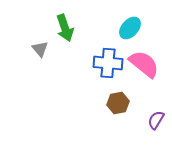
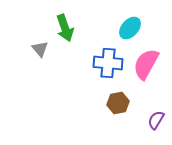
pink semicircle: moved 2 px right; rotated 100 degrees counterclockwise
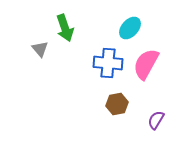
brown hexagon: moved 1 px left, 1 px down
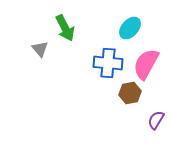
green arrow: rotated 8 degrees counterclockwise
brown hexagon: moved 13 px right, 11 px up
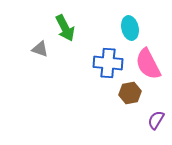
cyan ellipse: rotated 55 degrees counterclockwise
gray triangle: rotated 30 degrees counterclockwise
pink semicircle: moved 2 px right; rotated 56 degrees counterclockwise
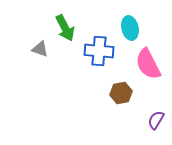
blue cross: moved 9 px left, 12 px up
brown hexagon: moved 9 px left
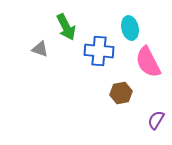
green arrow: moved 1 px right, 1 px up
pink semicircle: moved 2 px up
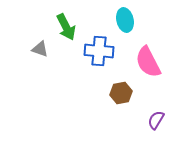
cyan ellipse: moved 5 px left, 8 px up
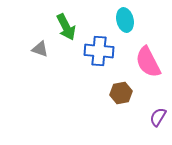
purple semicircle: moved 2 px right, 3 px up
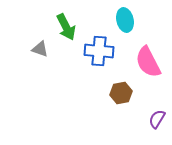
purple semicircle: moved 1 px left, 2 px down
